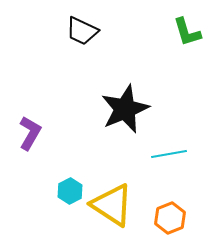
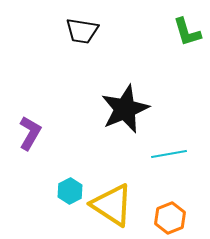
black trapezoid: rotated 16 degrees counterclockwise
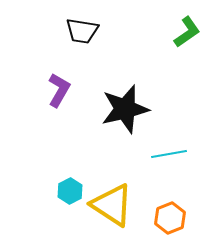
green L-shape: rotated 108 degrees counterclockwise
black star: rotated 9 degrees clockwise
purple L-shape: moved 29 px right, 43 px up
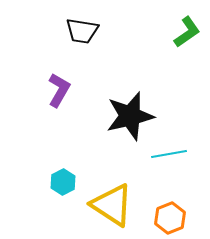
black star: moved 5 px right, 7 px down
cyan hexagon: moved 7 px left, 9 px up
